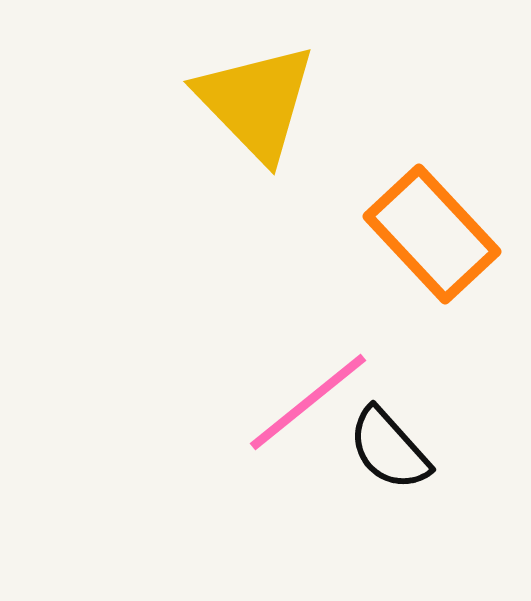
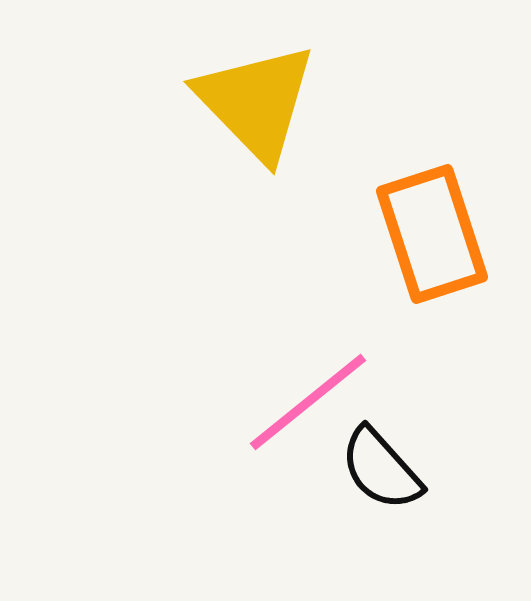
orange rectangle: rotated 25 degrees clockwise
black semicircle: moved 8 px left, 20 px down
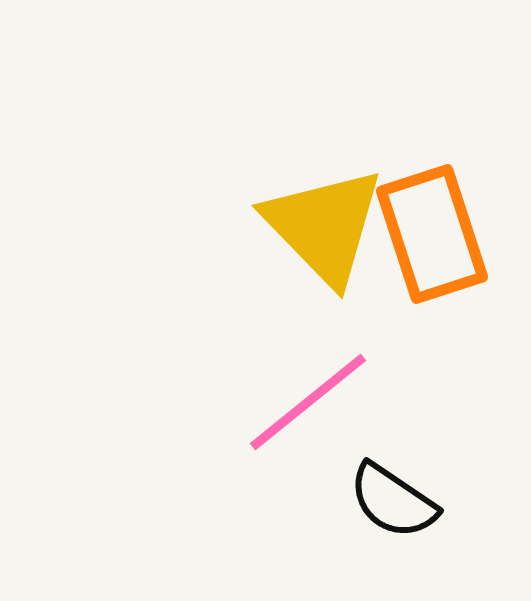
yellow triangle: moved 68 px right, 124 px down
black semicircle: moved 12 px right, 32 px down; rotated 14 degrees counterclockwise
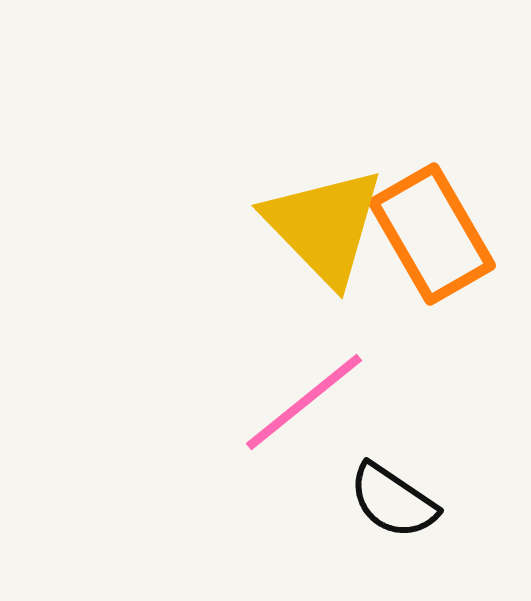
orange rectangle: rotated 12 degrees counterclockwise
pink line: moved 4 px left
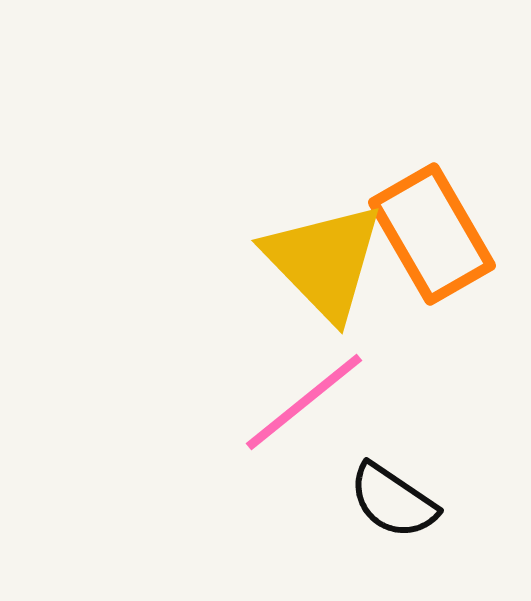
yellow triangle: moved 35 px down
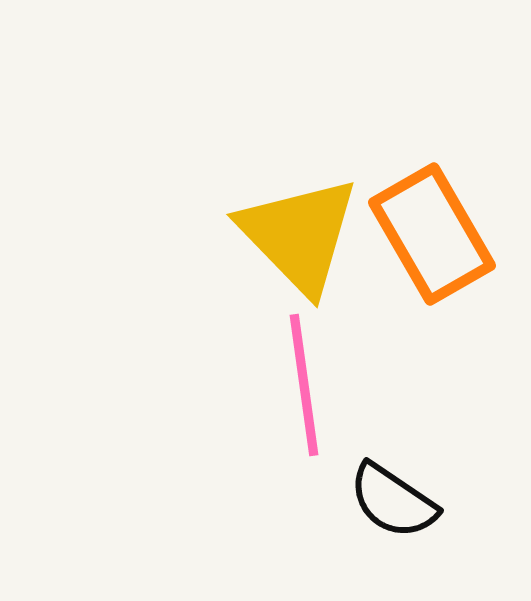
yellow triangle: moved 25 px left, 26 px up
pink line: moved 17 px up; rotated 59 degrees counterclockwise
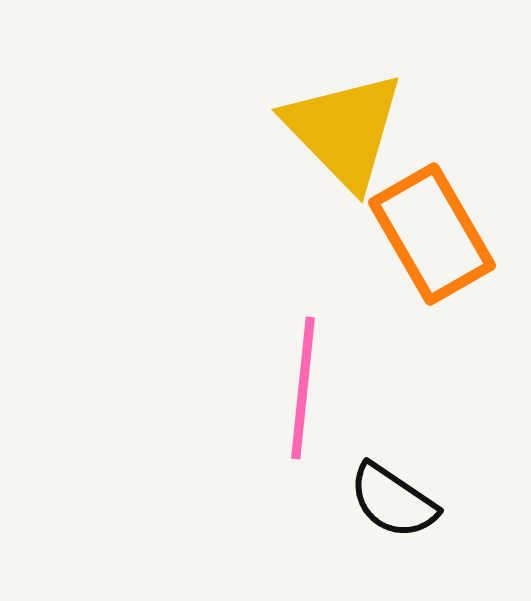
yellow triangle: moved 45 px right, 105 px up
pink line: moved 1 px left, 3 px down; rotated 14 degrees clockwise
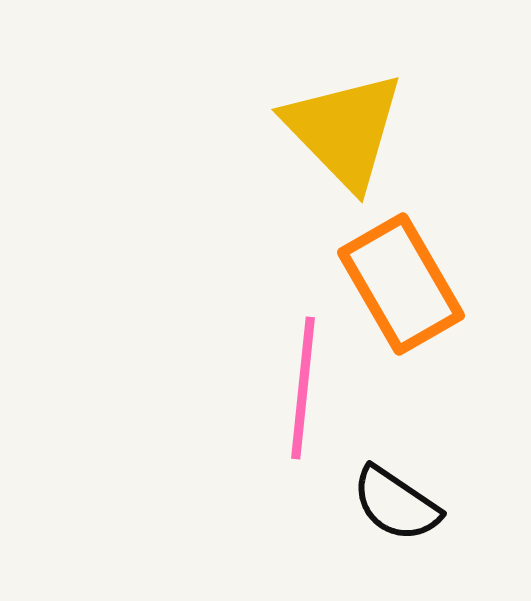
orange rectangle: moved 31 px left, 50 px down
black semicircle: moved 3 px right, 3 px down
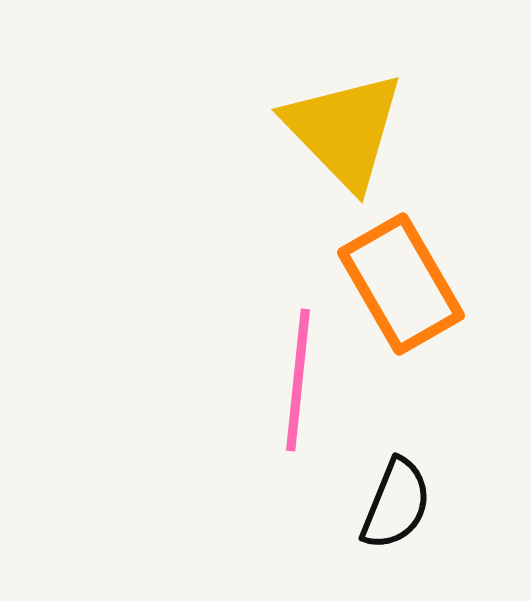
pink line: moved 5 px left, 8 px up
black semicircle: rotated 102 degrees counterclockwise
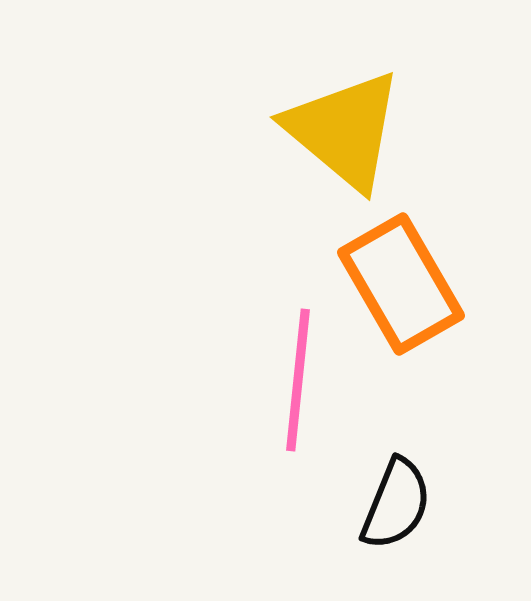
yellow triangle: rotated 6 degrees counterclockwise
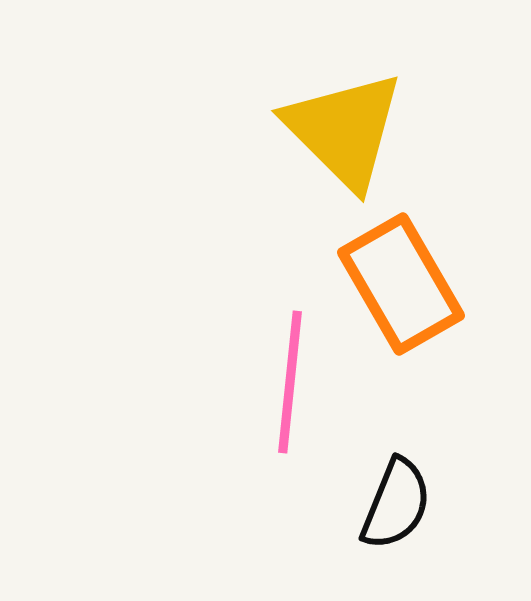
yellow triangle: rotated 5 degrees clockwise
pink line: moved 8 px left, 2 px down
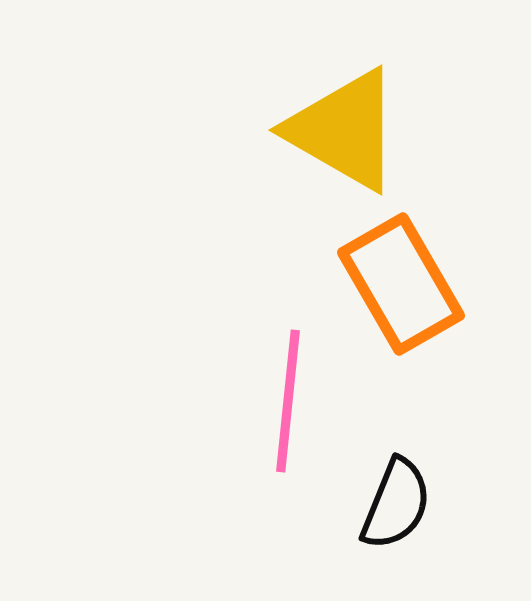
yellow triangle: rotated 15 degrees counterclockwise
pink line: moved 2 px left, 19 px down
